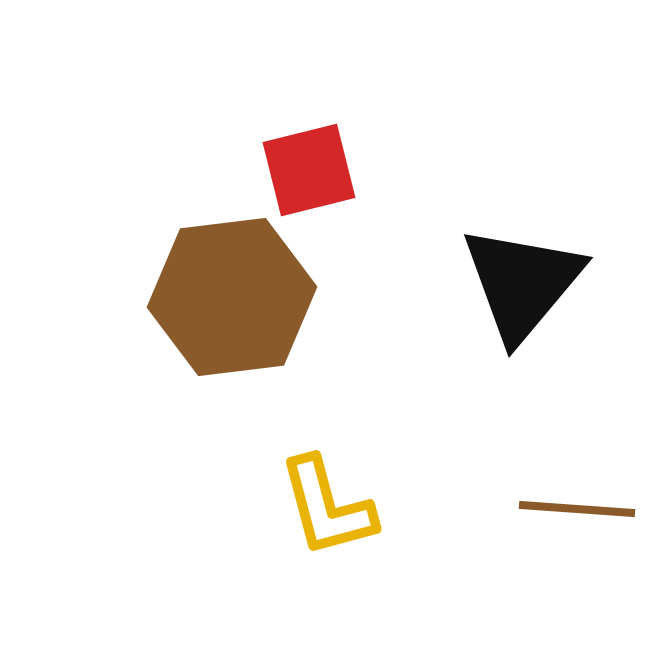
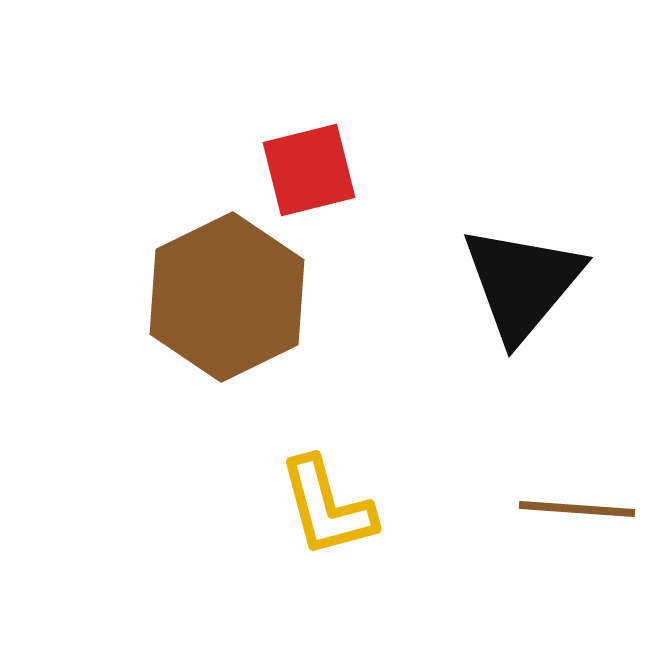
brown hexagon: moved 5 px left; rotated 19 degrees counterclockwise
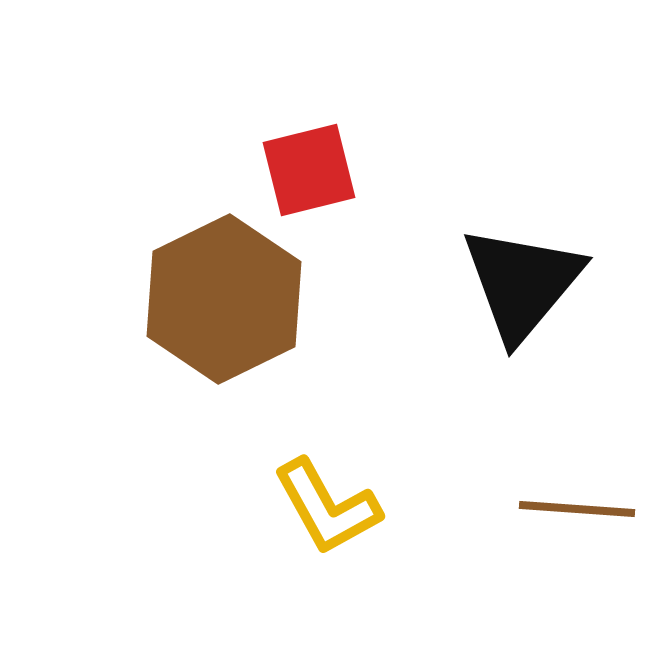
brown hexagon: moved 3 px left, 2 px down
yellow L-shape: rotated 14 degrees counterclockwise
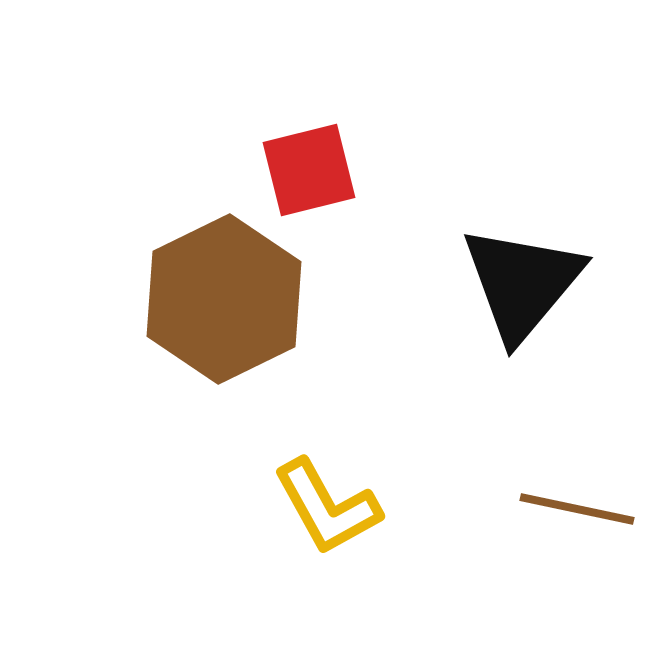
brown line: rotated 8 degrees clockwise
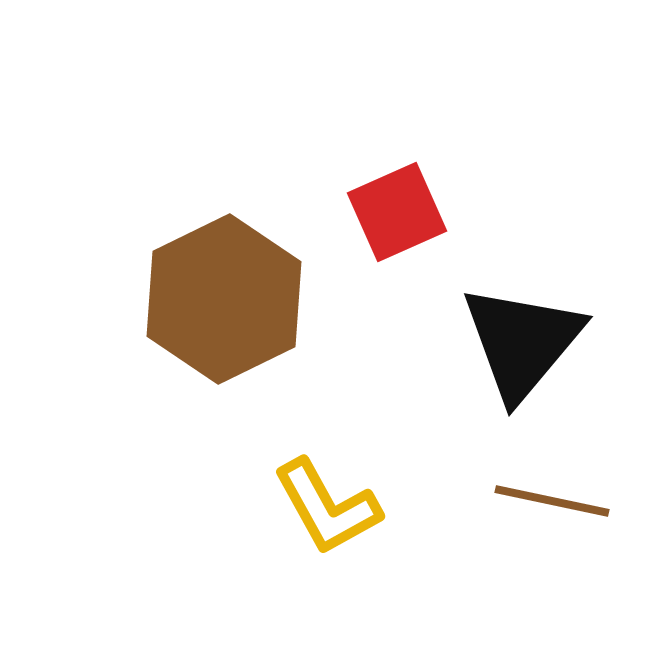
red square: moved 88 px right, 42 px down; rotated 10 degrees counterclockwise
black triangle: moved 59 px down
brown line: moved 25 px left, 8 px up
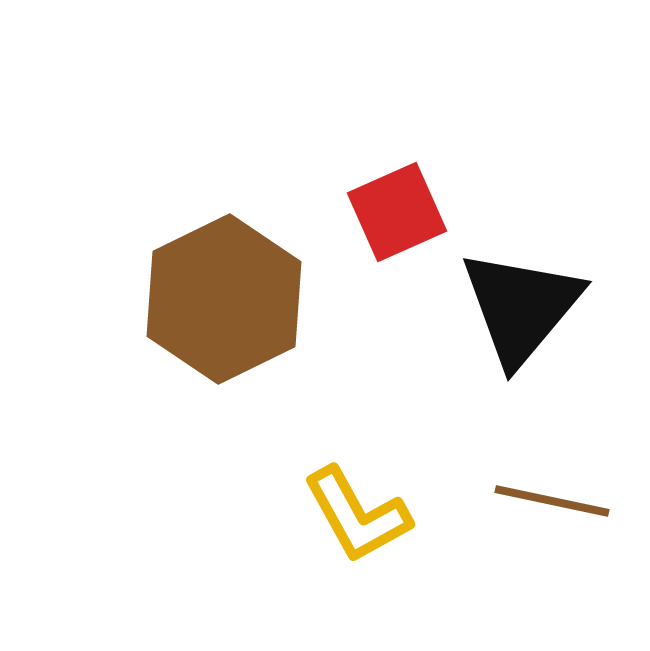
black triangle: moved 1 px left, 35 px up
yellow L-shape: moved 30 px right, 8 px down
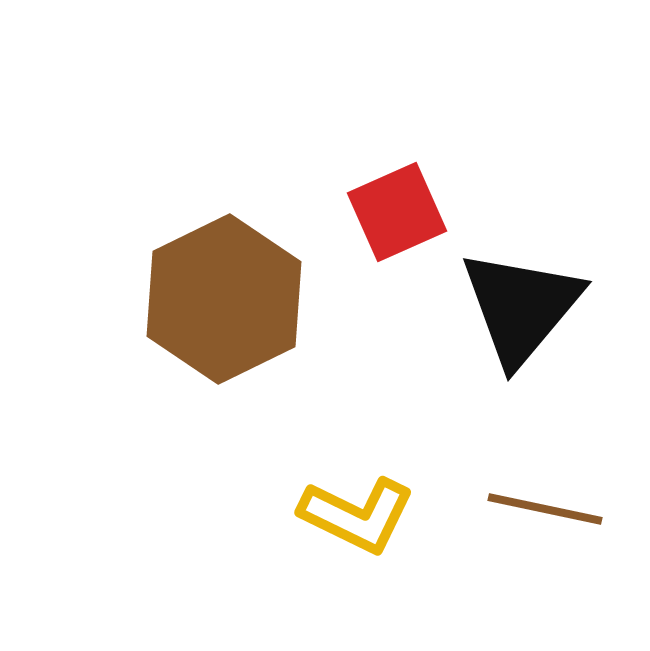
brown line: moved 7 px left, 8 px down
yellow L-shape: rotated 35 degrees counterclockwise
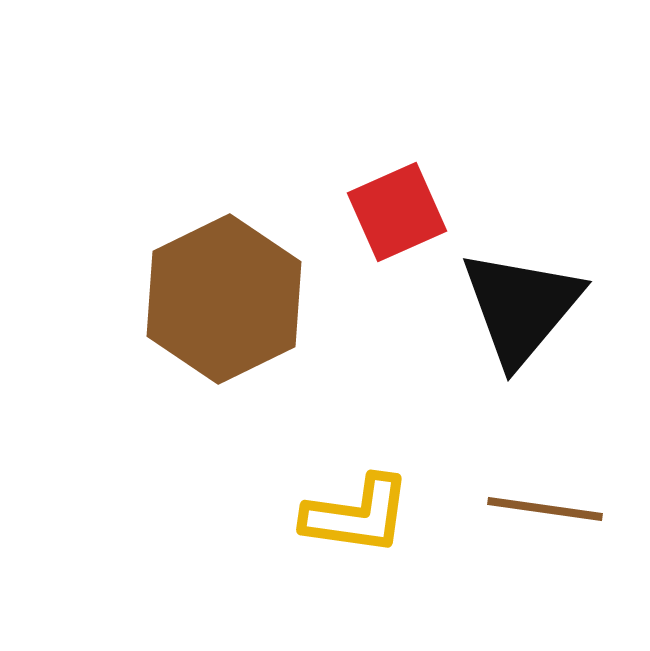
brown line: rotated 4 degrees counterclockwise
yellow L-shape: rotated 18 degrees counterclockwise
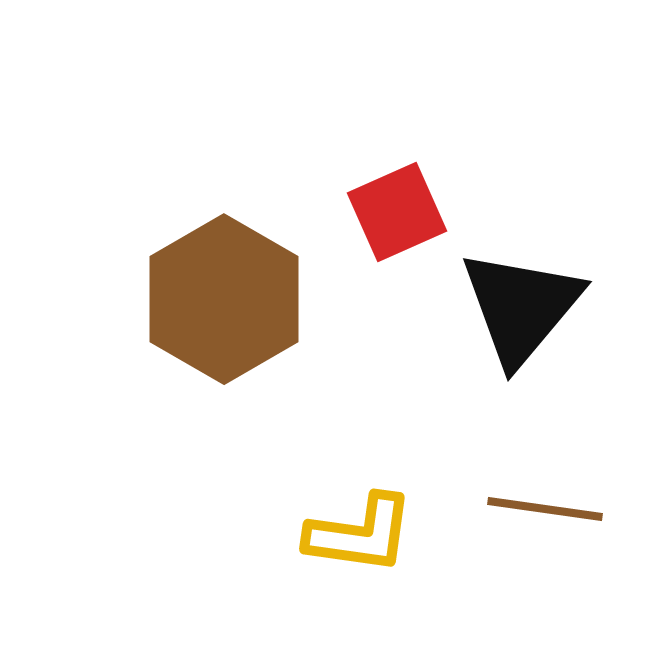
brown hexagon: rotated 4 degrees counterclockwise
yellow L-shape: moved 3 px right, 19 px down
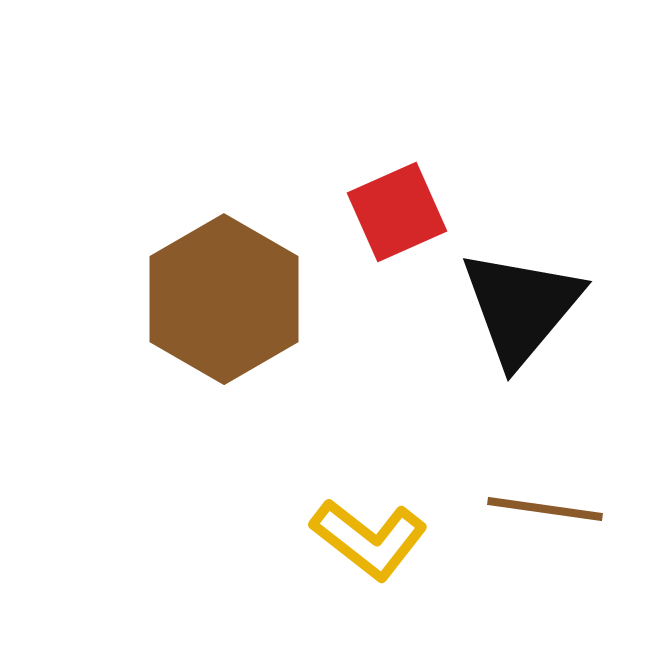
yellow L-shape: moved 9 px right, 5 px down; rotated 30 degrees clockwise
